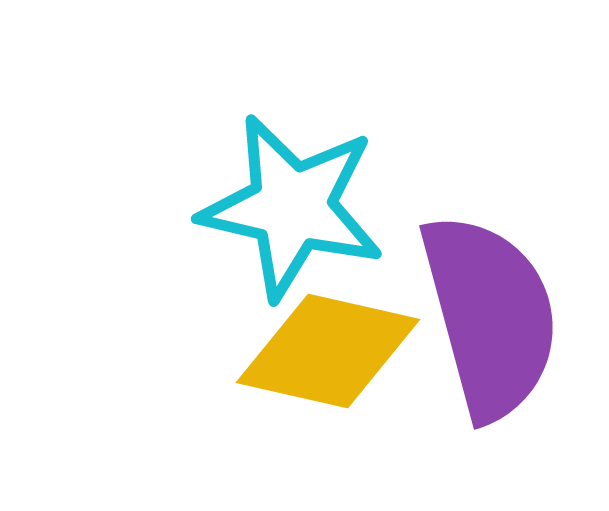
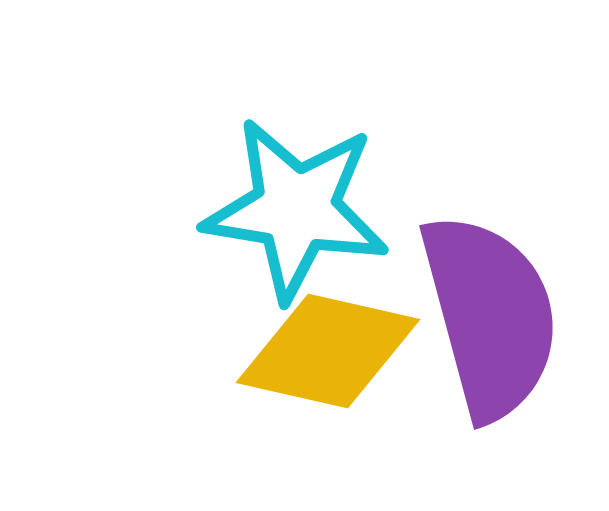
cyan star: moved 4 px right, 2 px down; rotated 4 degrees counterclockwise
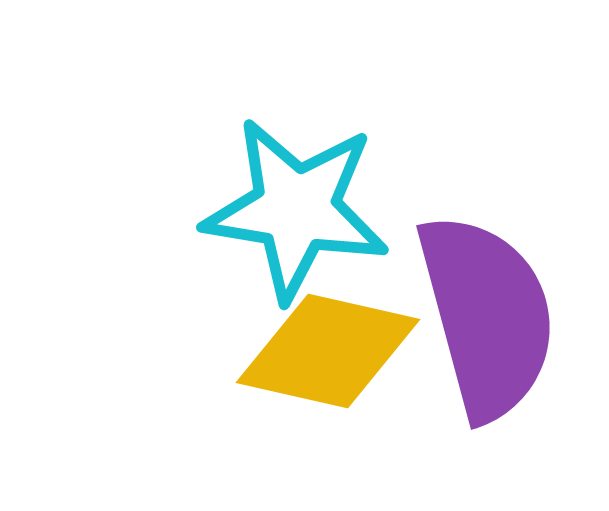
purple semicircle: moved 3 px left
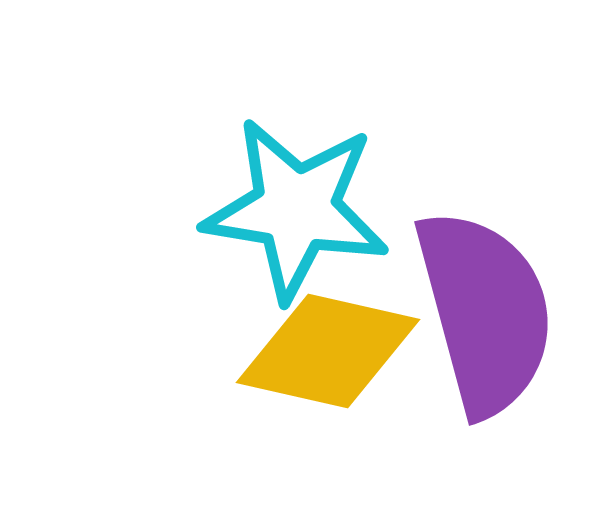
purple semicircle: moved 2 px left, 4 px up
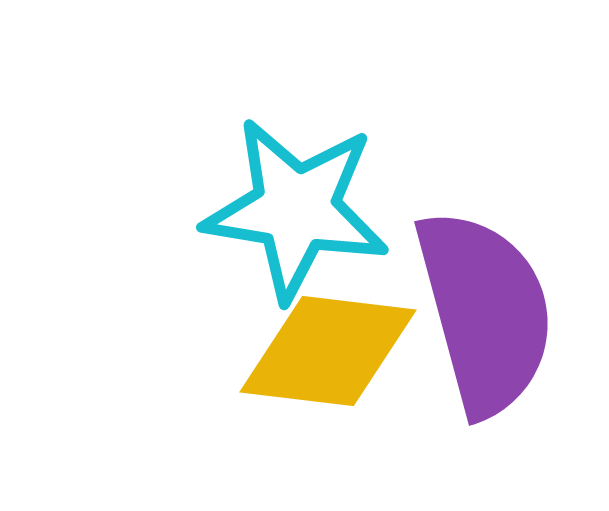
yellow diamond: rotated 6 degrees counterclockwise
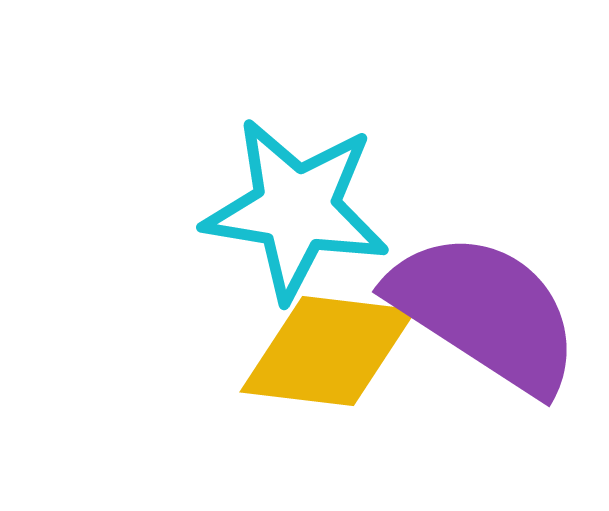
purple semicircle: rotated 42 degrees counterclockwise
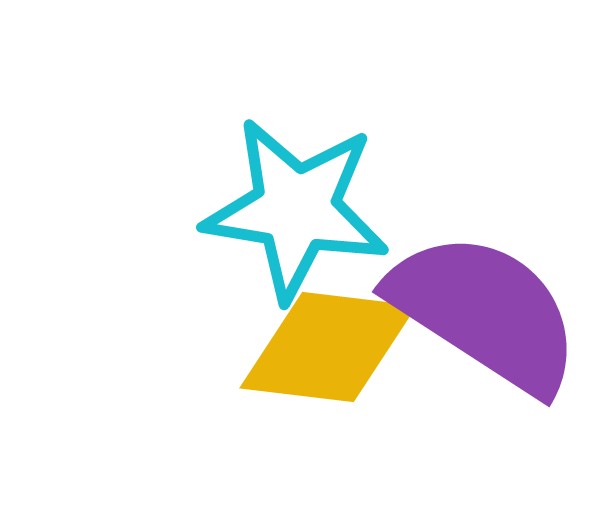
yellow diamond: moved 4 px up
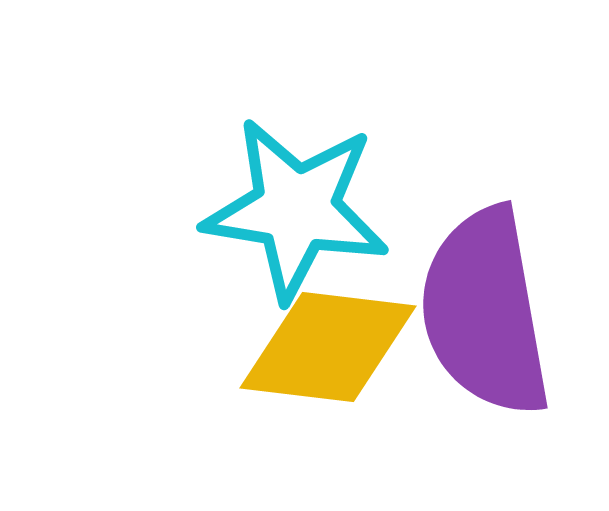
purple semicircle: rotated 133 degrees counterclockwise
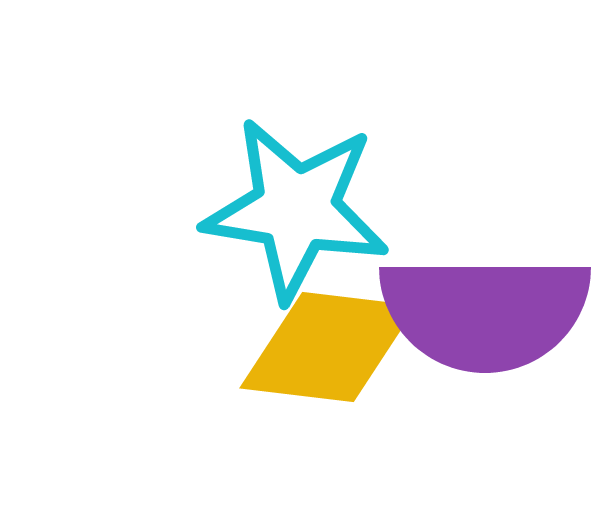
purple semicircle: rotated 80 degrees counterclockwise
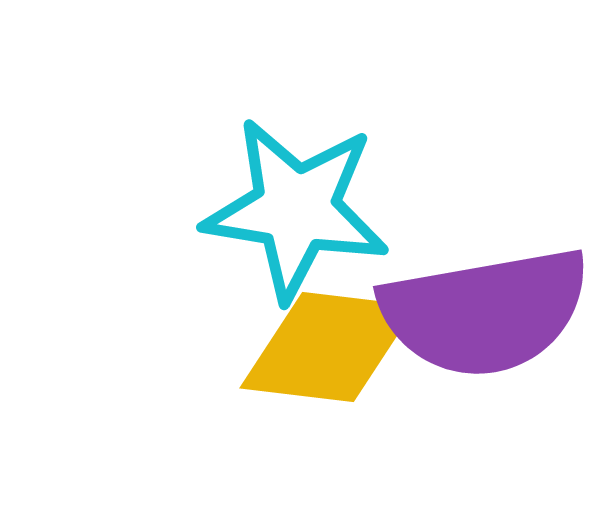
purple semicircle: rotated 10 degrees counterclockwise
